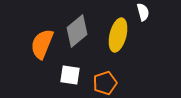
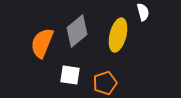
orange semicircle: moved 1 px up
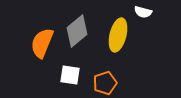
white semicircle: rotated 120 degrees clockwise
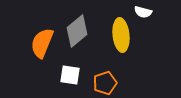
yellow ellipse: moved 3 px right; rotated 20 degrees counterclockwise
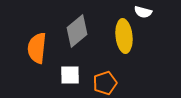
yellow ellipse: moved 3 px right, 1 px down
orange semicircle: moved 5 px left, 5 px down; rotated 16 degrees counterclockwise
white square: rotated 10 degrees counterclockwise
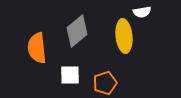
white semicircle: moved 1 px left; rotated 24 degrees counterclockwise
orange semicircle: rotated 12 degrees counterclockwise
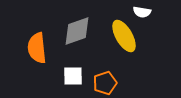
white semicircle: rotated 18 degrees clockwise
gray diamond: rotated 20 degrees clockwise
yellow ellipse: rotated 24 degrees counterclockwise
white square: moved 3 px right, 1 px down
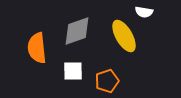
white semicircle: moved 2 px right
white square: moved 5 px up
orange pentagon: moved 2 px right, 2 px up
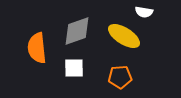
yellow ellipse: rotated 28 degrees counterclockwise
white square: moved 1 px right, 3 px up
orange pentagon: moved 13 px right, 4 px up; rotated 15 degrees clockwise
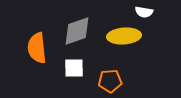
yellow ellipse: rotated 36 degrees counterclockwise
orange pentagon: moved 10 px left, 4 px down
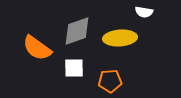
yellow ellipse: moved 4 px left, 2 px down
orange semicircle: rotated 48 degrees counterclockwise
